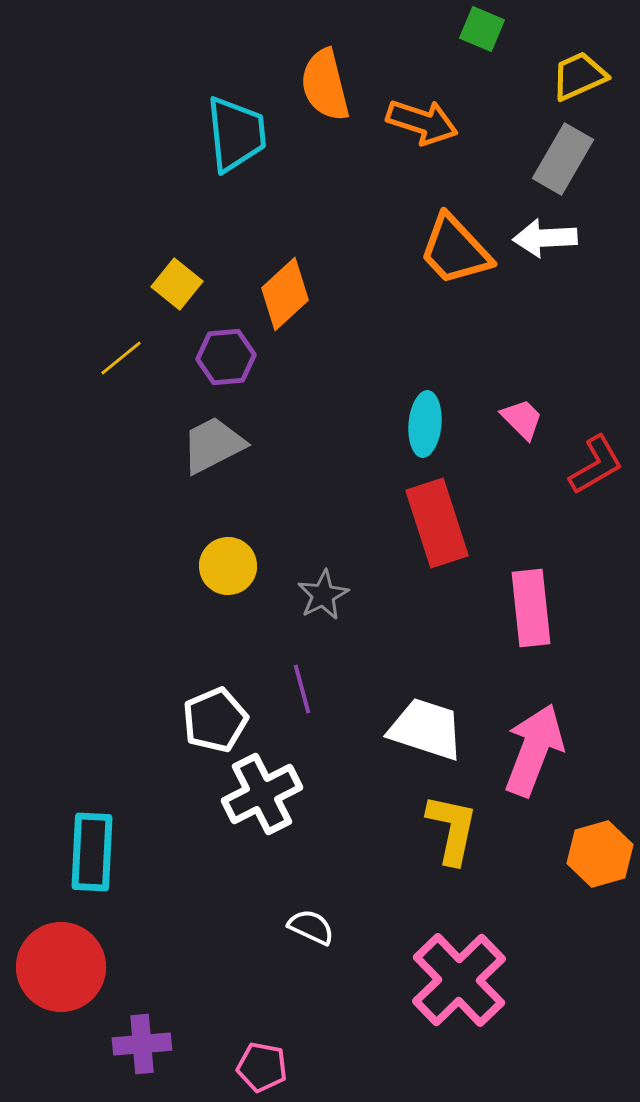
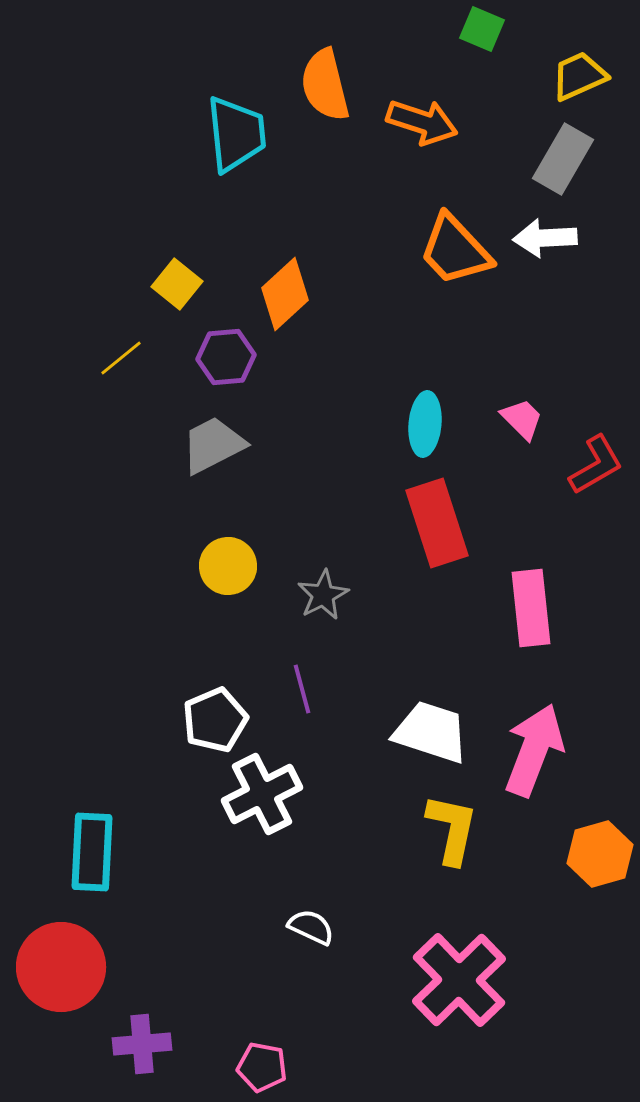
white trapezoid: moved 5 px right, 3 px down
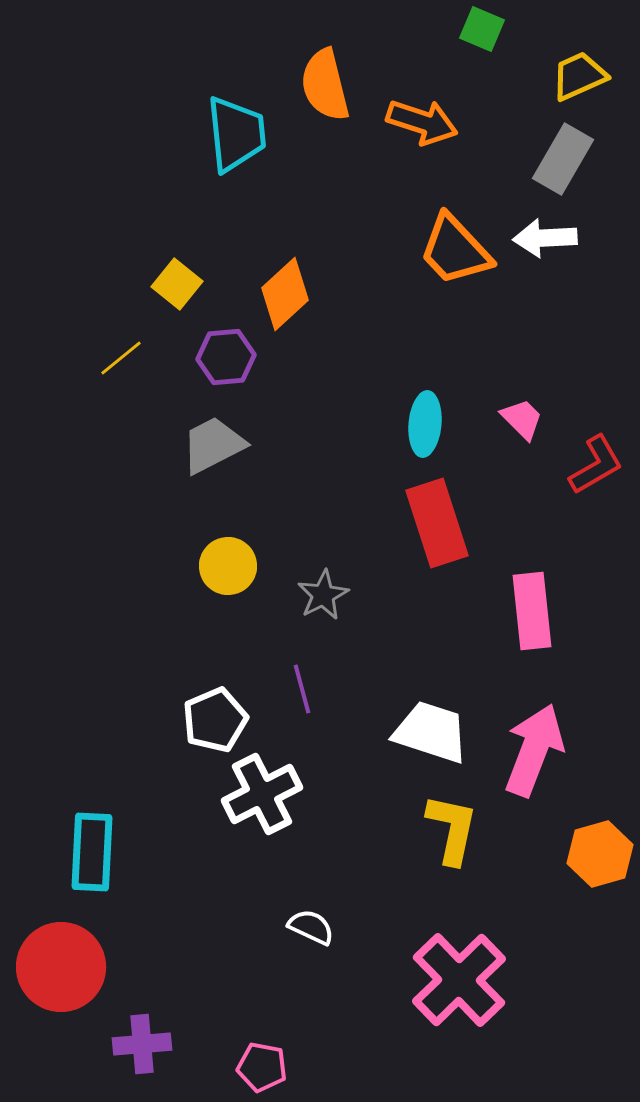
pink rectangle: moved 1 px right, 3 px down
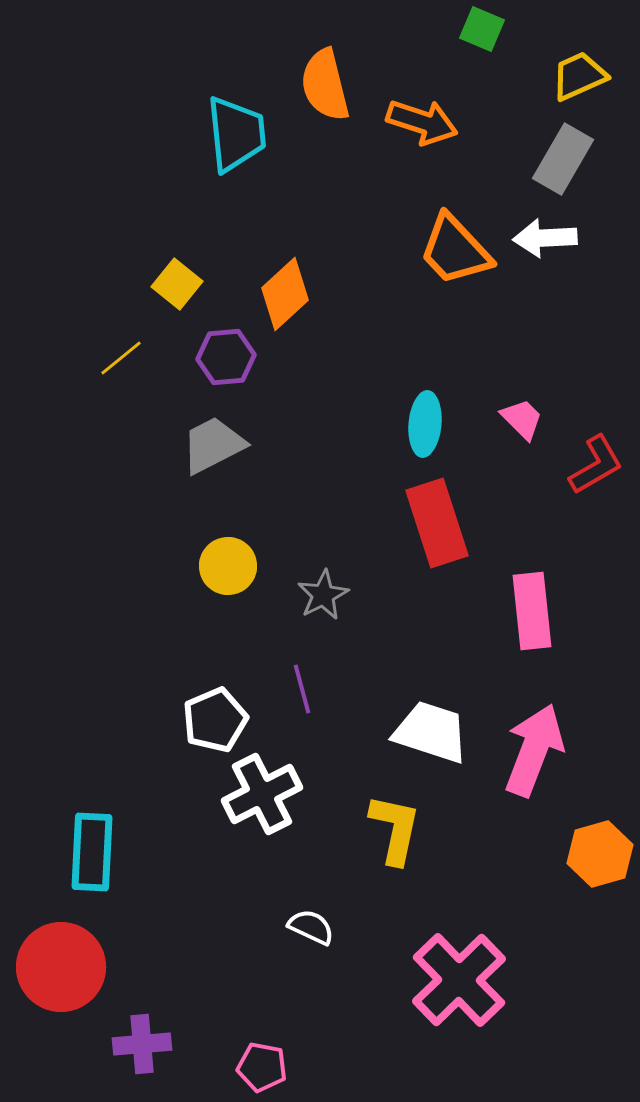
yellow L-shape: moved 57 px left
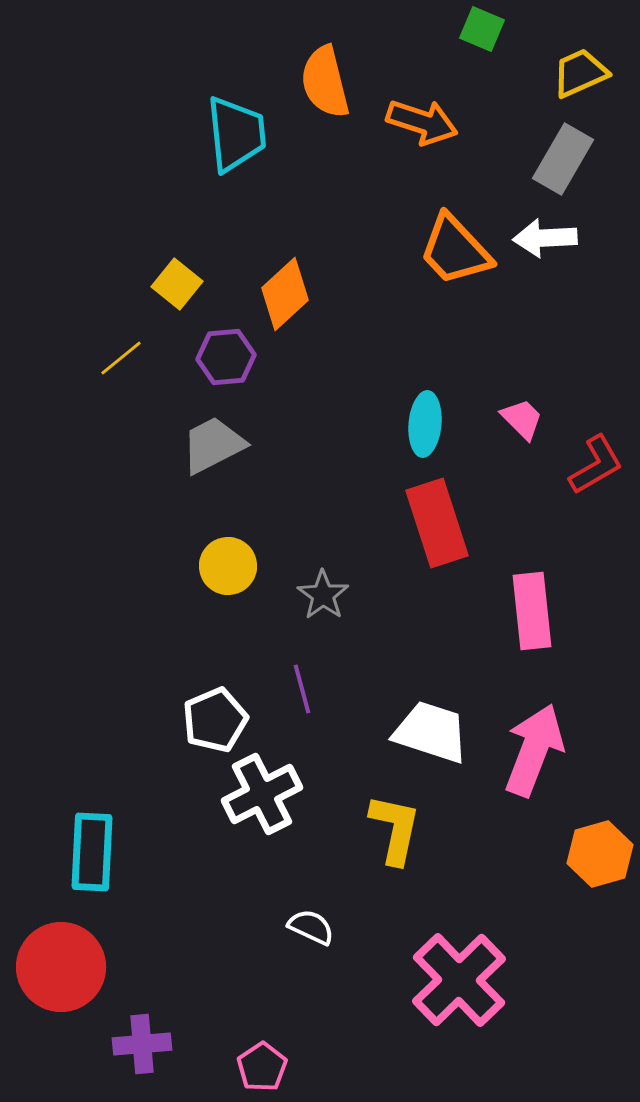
yellow trapezoid: moved 1 px right, 3 px up
orange semicircle: moved 3 px up
gray star: rotated 9 degrees counterclockwise
pink pentagon: rotated 27 degrees clockwise
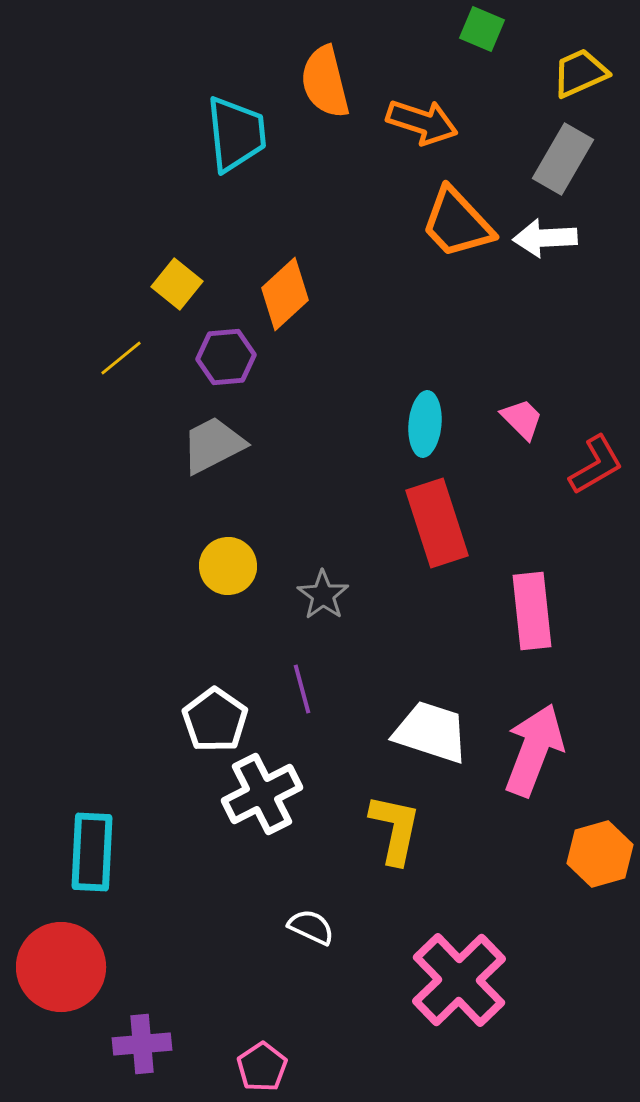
orange trapezoid: moved 2 px right, 27 px up
white pentagon: rotated 14 degrees counterclockwise
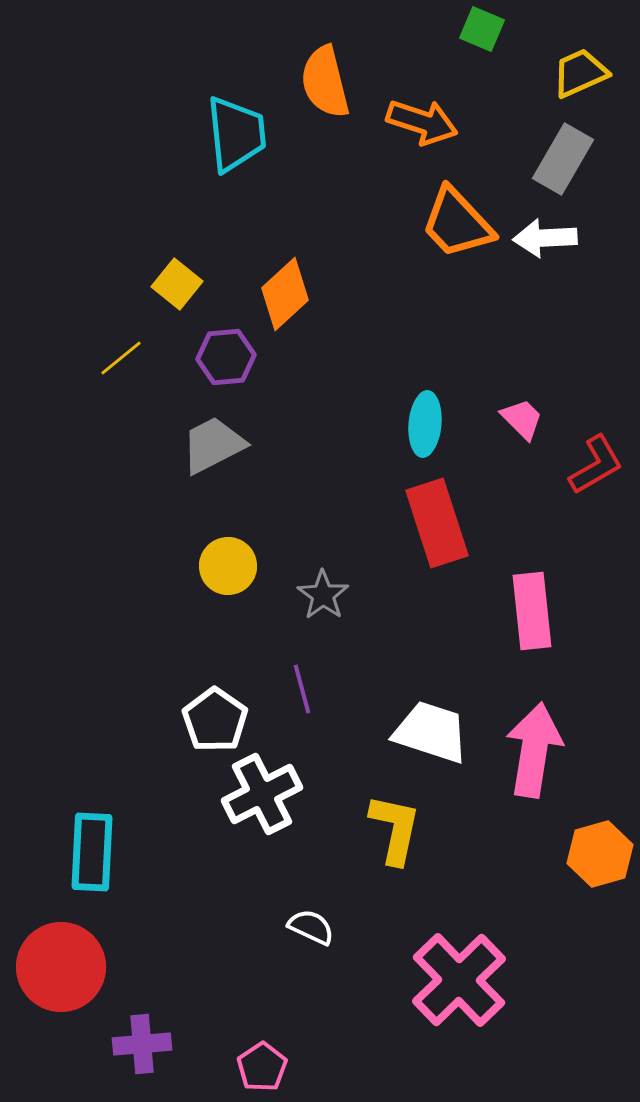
pink arrow: rotated 12 degrees counterclockwise
